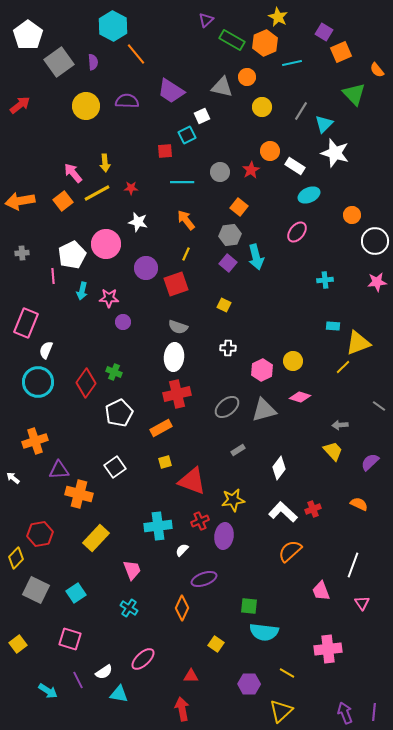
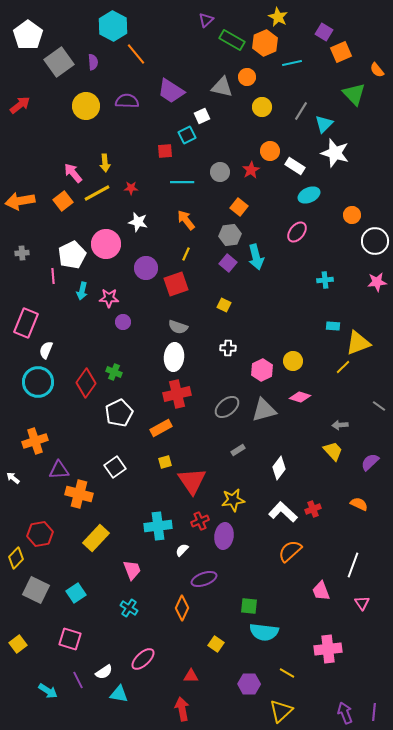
red triangle at (192, 481): rotated 36 degrees clockwise
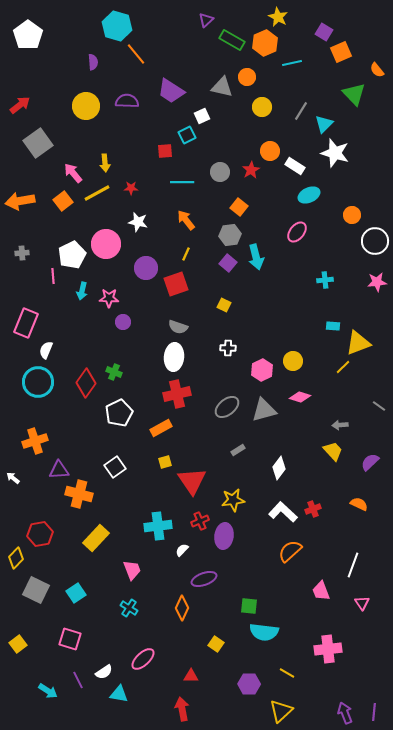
cyan hexagon at (113, 26): moved 4 px right; rotated 12 degrees counterclockwise
gray square at (59, 62): moved 21 px left, 81 px down
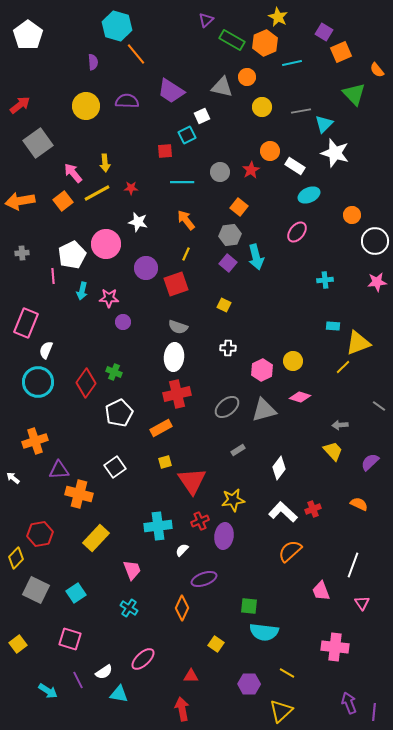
gray line at (301, 111): rotated 48 degrees clockwise
pink cross at (328, 649): moved 7 px right, 2 px up; rotated 12 degrees clockwise
purple arrow at (345, 713): moved 4 px right, 10 px up
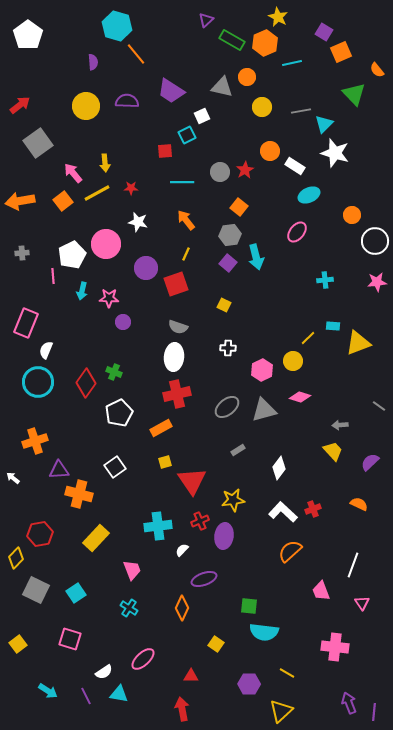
red star at (251, 170): moved 6 px left
yellow line at (343, 367): moved 35 px left, 29 px up
purple line at (78, 680): moved 8 px right, 16 px down
